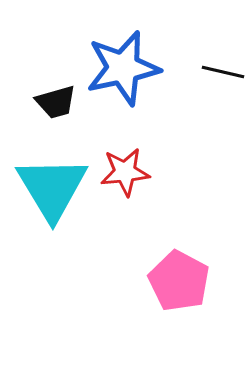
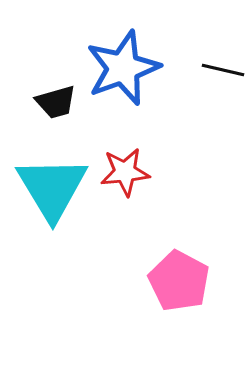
blue star: rotated 8 degrees counterclockwise
black line: moved 2 px up
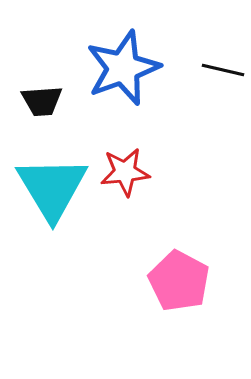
black trapezoid: moved 14 px left, 1 px up; rotated 12 degrees clockwise
